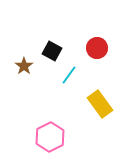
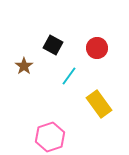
black square: moved 1 px right, 6 px up
cyan line: moved 1 px down
yellow rectangle: moved 1 px left
pink hexagon: rotated 8 degrees clockwise
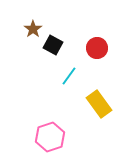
brown star: moved 9 px right, 37 px up
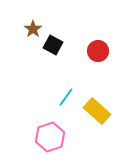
red circle: moved 1 px right, 3 px down
cyan line: moved 3 px left, 21 px down
yellow rectangle: moved 2 px left, 7 px down; rotated 12 degrees counterclockwise
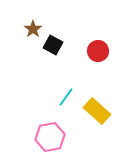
pink hexagon: rotated 8 degrees clockwise
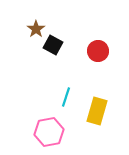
brown star: moved 3 px right
cyan line: rotated 18 degrees counterclockwise
yellow rectangle: rotated 64 degrees clockwise
pink hexagon: moved 1 px left, 5 px up
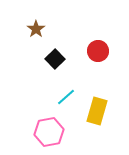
black square: moved 2 px right, 14 px down; rotated 18 degrees clockwise
cyan line: rotated 30 degrees clockwise
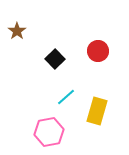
brown star: moved 19 px left, 2 px down
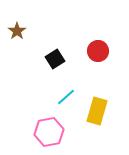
black square: rotated 12 degrees clockwise
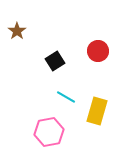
black square: moved 2 px down
cyan line: rotated 72 degrees clockwise
